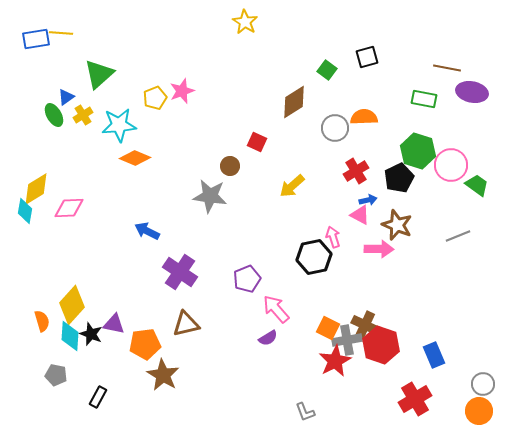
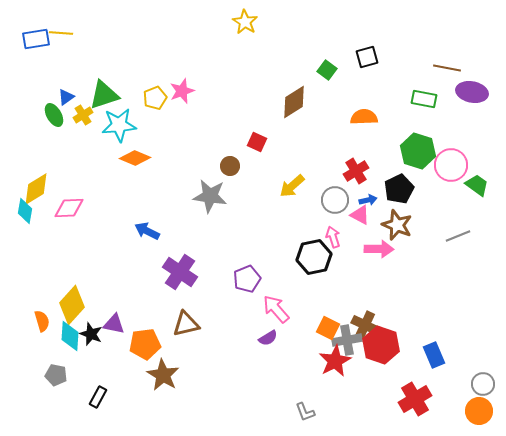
green triangle at (99, 74): moved 5 px right, 21 px down; rotated 24 degrees clockwise
gray circle at (335, 128): moved 72 px down
black pentagon at (399, 178): moved 11 px down
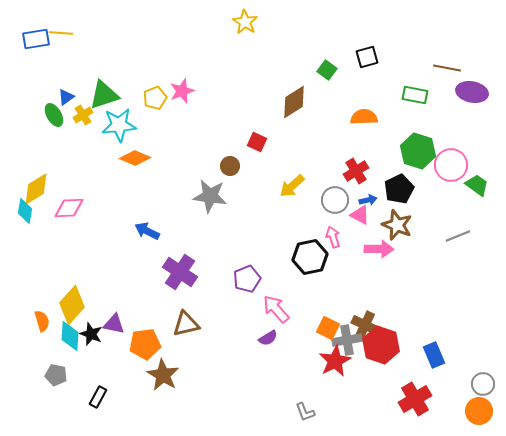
green rectangle at (424, 99): moved 9 px left, 4 px up
black hexagon at (314, 257): moved 4 px left
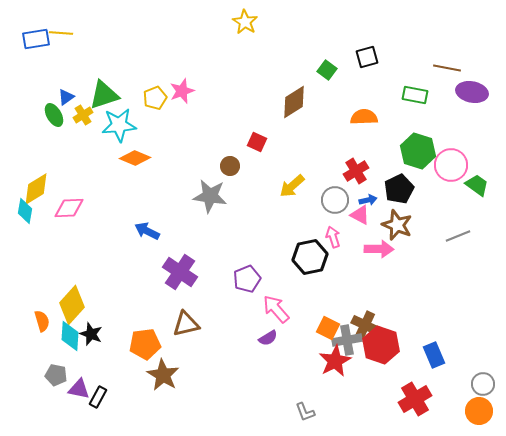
purple triangle at (114, 324): moved 35 px left, 65 px down
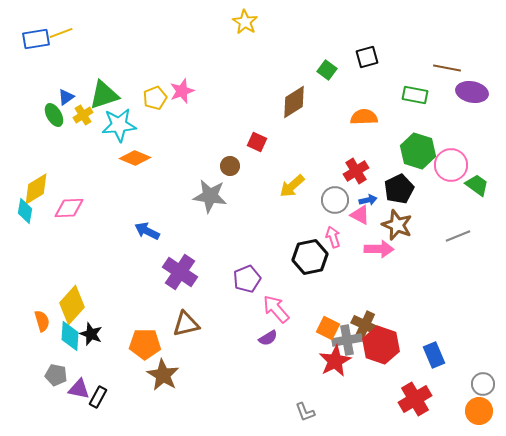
yellow line at (61, 33): rotated 25 degrees counterclockwise
orange pentagon at (145, 344): rotated 8 degrees clockwise
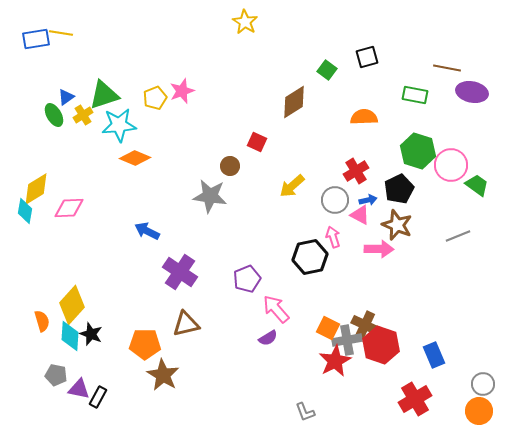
yellow line at (61, 33): rotated 30 degrees clockwise
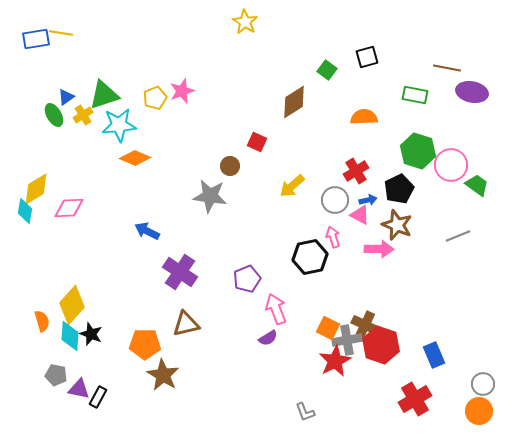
pink arrow at (276, 309): rotated 20 degrees clockwise
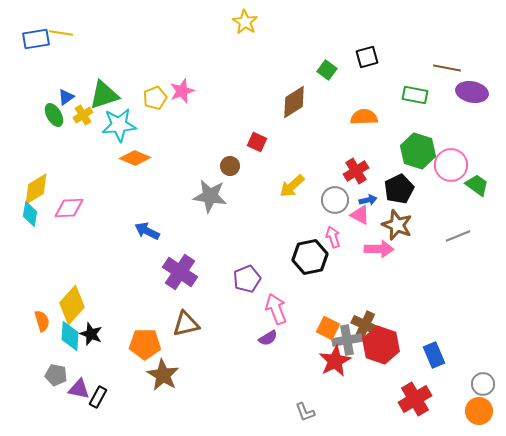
cyan diamond at (25, 211): moved 5 px right, 3 px down
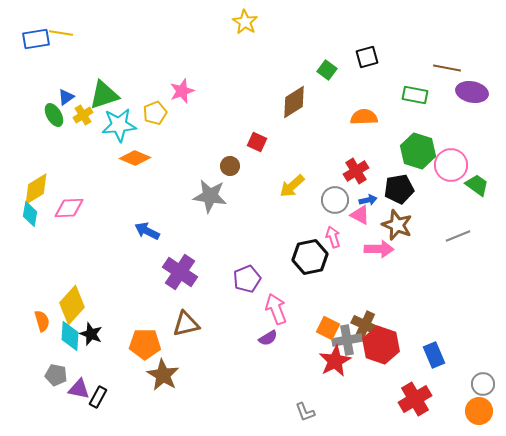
yellow pentagon at (155, 98): moved 15 px down
black pentagon at (399, 189): rotated 16 degrees clockwise
